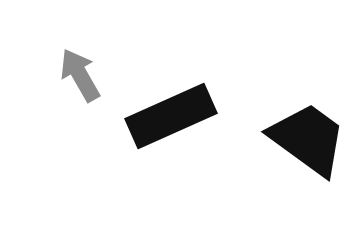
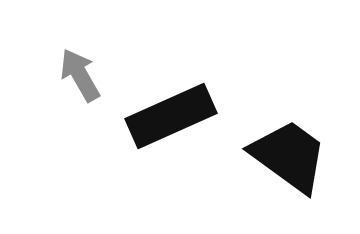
black trapezoid: moved 19 px left, 17 px down
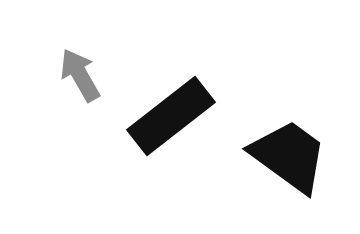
black rectangle: rotated 14 degrees counterclockwise
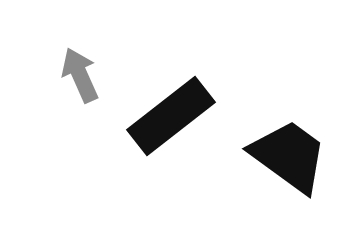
gray arrow: rotated 6 degrees clockwise
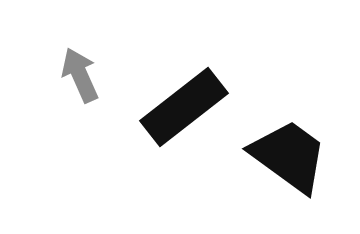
black rectangle: moved 13 px right, 9 px up
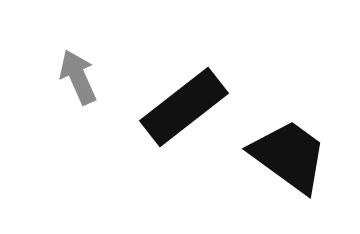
gray arrow: moved 2 px left, 2 px down
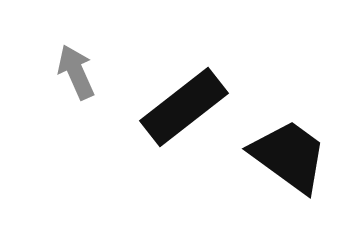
gray arrow: moved 2 px left, 5 px up
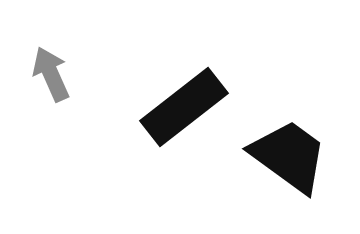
gray arrow: moved 25 px left, 2 px down
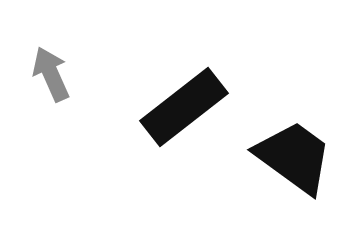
black trapezoid: moved 5 px right, 1 px down
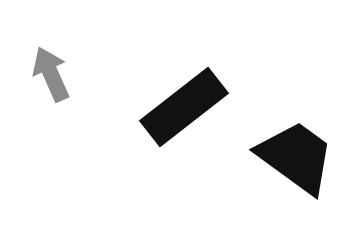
black trapezoid: moved 2 px right
